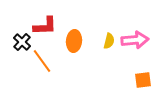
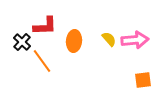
yellow semicircle: moved 2 px up; rotated 56 degrees counterclockwise
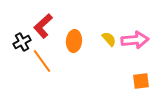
red L-shape: moved 2 px left; rotated 140 degrees clockwise
black cross: rotated 18 degrees clockwise
orange square: moved 2 px left, 1 px down
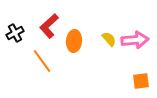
red L-shape: moved 6 px right
black cross: moved 7 px left, 9 px up
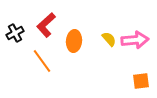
red L-shape: moved 3 px left, 1 px up
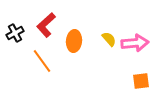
pink arrow: moved 3 px down
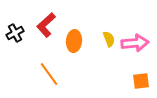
yellow semicircle: rotated 21 degrees clockwise
orange line: moved 7 px right, 13 px down
